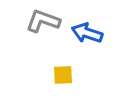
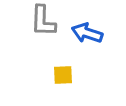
gray L-shape: rotated 108 degrees counterclockwise
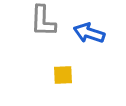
blue arrow: moved 2 px right
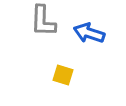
yellow square: rotated 20 degrees clockwise
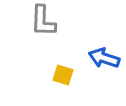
blue arrow: moved 15 px right, 25 px down
